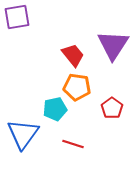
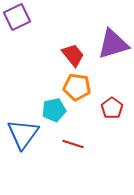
purple square: rotated 16 degrees counterclockwise
purple triangle: moved 1 px up; rotated 40 degrees clockwise
cyan pentagon: moved 1 px left, 1 px down
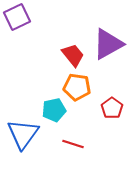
purple triangle: moved 5 px left; rotated 12 degrees counterclockwise
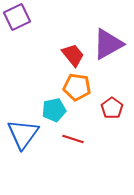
red line: moved 5 px up
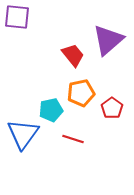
purple square: rotated 32 degrees clockwise
purple triangle: moved 4 px up; rotated 12 degrees counterclockwise
orange pentagon: moved 4 px right, 6 px down; rotated 20 degrees counterclockwise
cyan pentagon: moved 3 px left
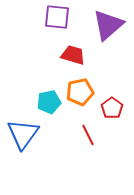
purple square: moved 40 px right
purple triangle: moved 15 px up
red trapezoid: rotated 35 degrees counterclockwise
orange pentagon: moved 1 px left, 1 px up
cyan pentagon: moved 2 px left, 8 px up
red line: moved 15 px right, 4 px up; rotated 45 degrees clockwise
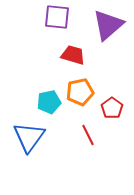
blue triangle: moved 6 px right, 3 px down
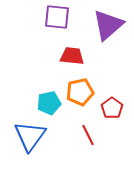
red trapezoid: moved 1 px left, 1 px down; rotated 10 degrees counterclockwise
cyan pentagon: moved 1 px down
blue triangle: moved 1 px right, 1 px up
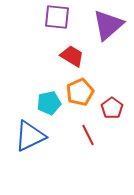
red trapezoid: rotated 25 degrees clockwise
orange pentagon: rotated 12 degrees counterclockwise
blue triangle: rotated 28 degrees clockwise
